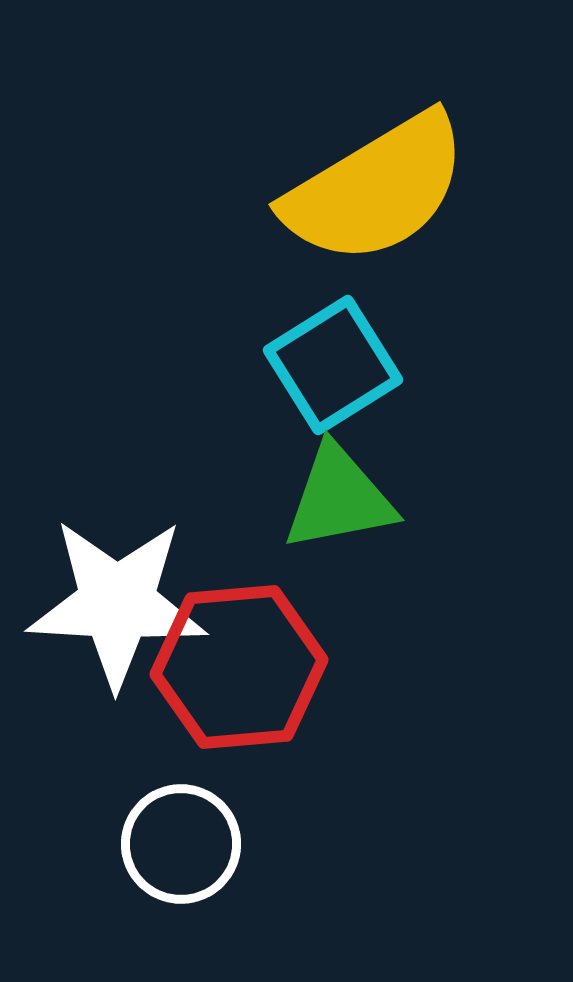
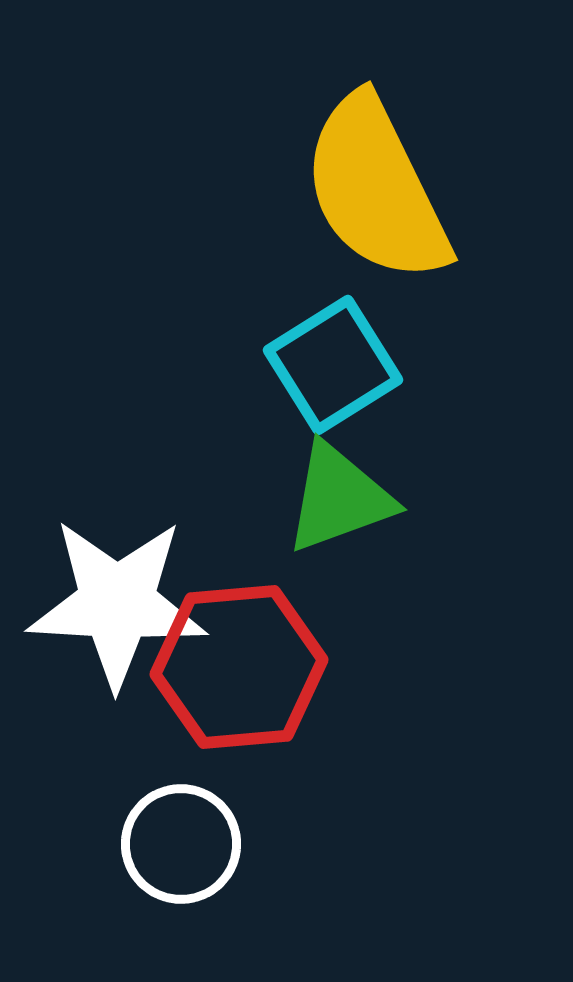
yellow semicircle: rotated 95 degrees clockwise
green triangle: rotated 9 degrees counterclockwise
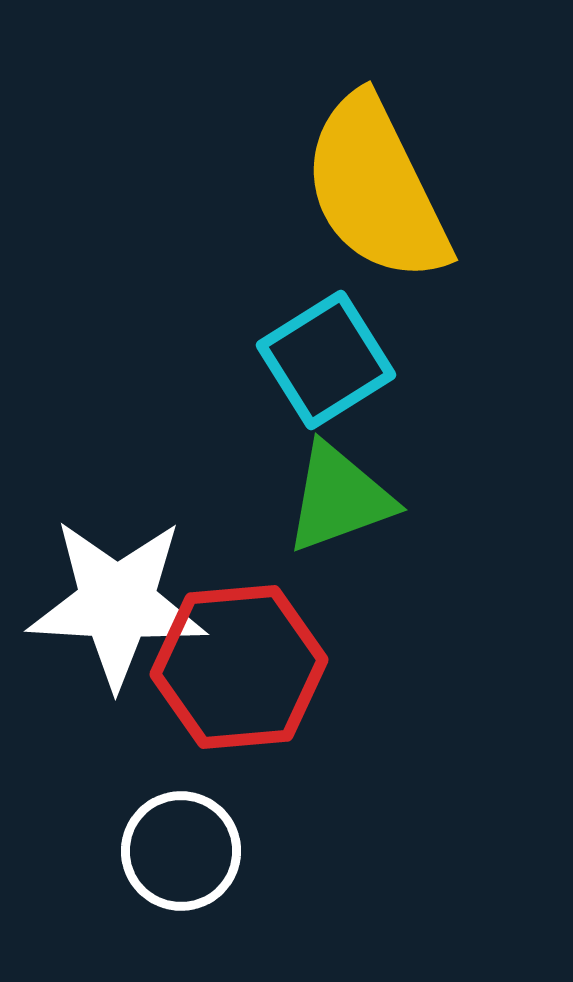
cyan square: moved 7 px left, 5 px up
white circle: moved 7 px down
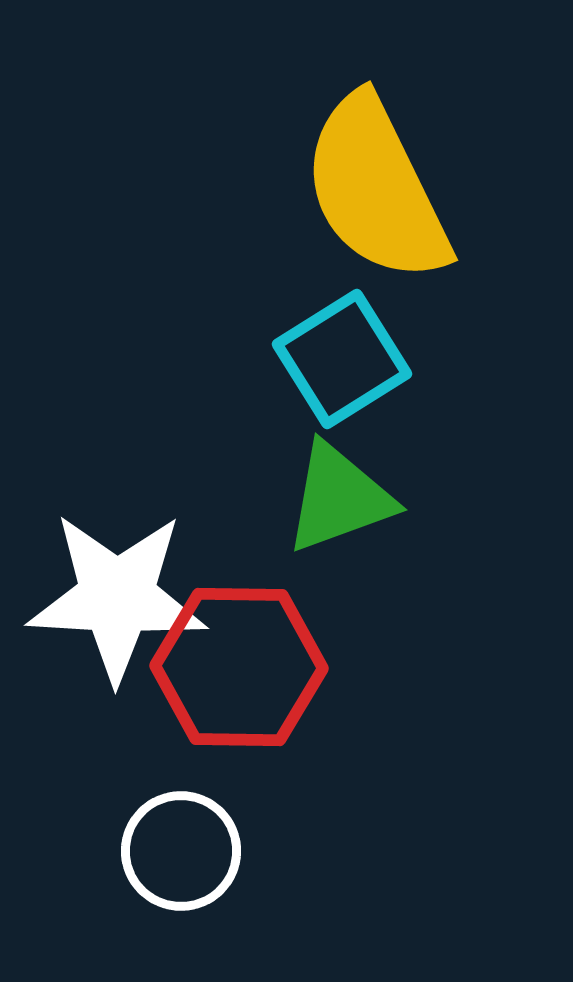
cyan square: moved 16 px right, 1 px up
white star: moved 6 px up
red hexagon: rotated 6 degrees clockwise
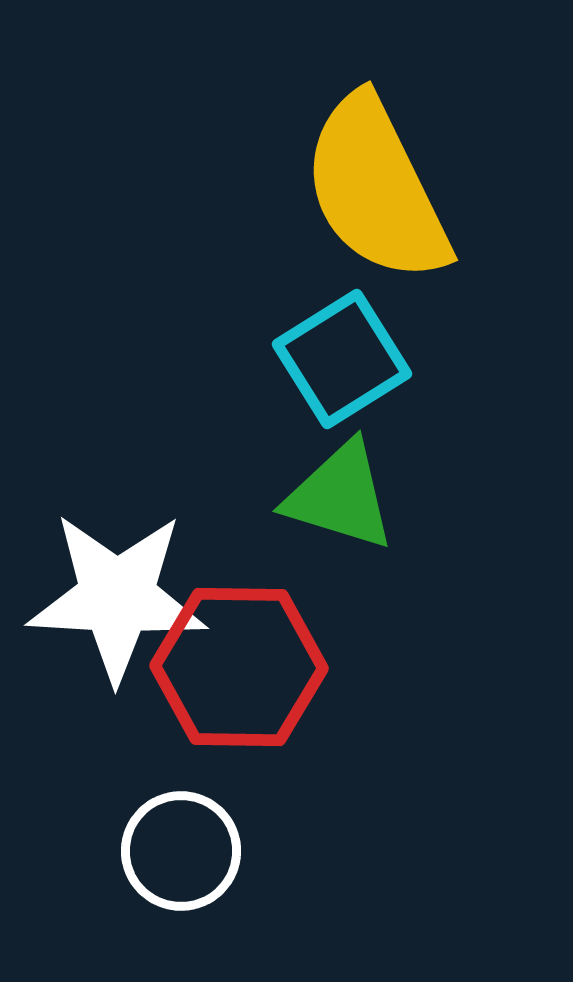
green triangle: moved 1 px right, 2 px up; rotated 37 degrees clockwise
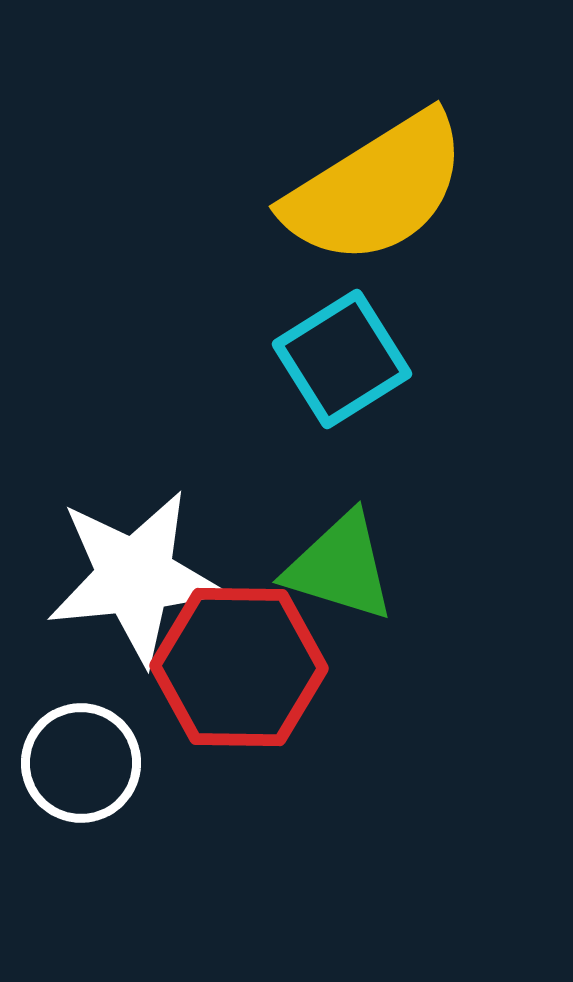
yellow semicircle: rotated 96 degrees counterclockwise
green triangle: moved 71 px down
white star: moved 18 px right, 20 px up; rotated 9 degrees counterclockwise
white circle: moved 100 px left, 88 px up
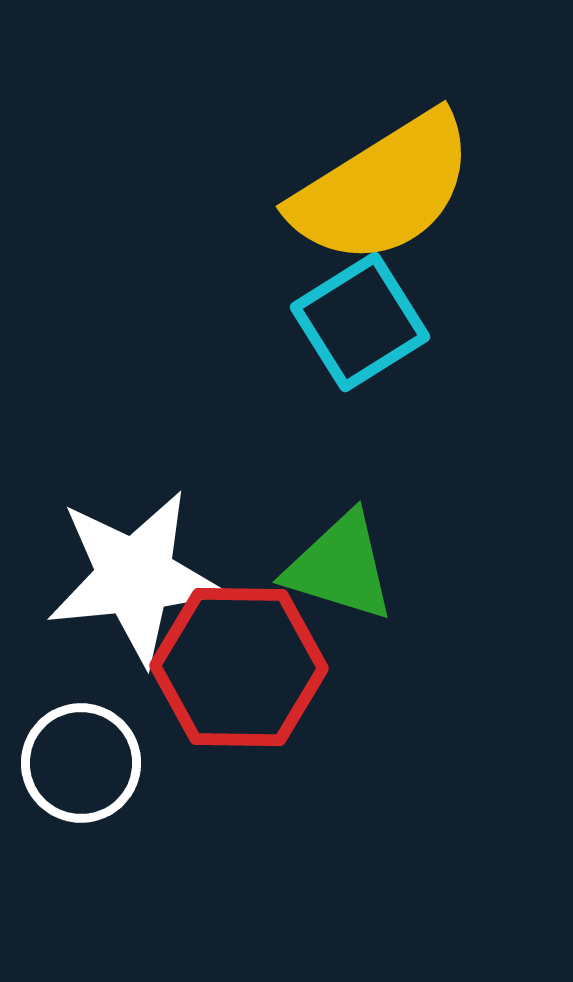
yellow semicircle: moved 7 px right
cyan square: moved 18 px right, 37 px up
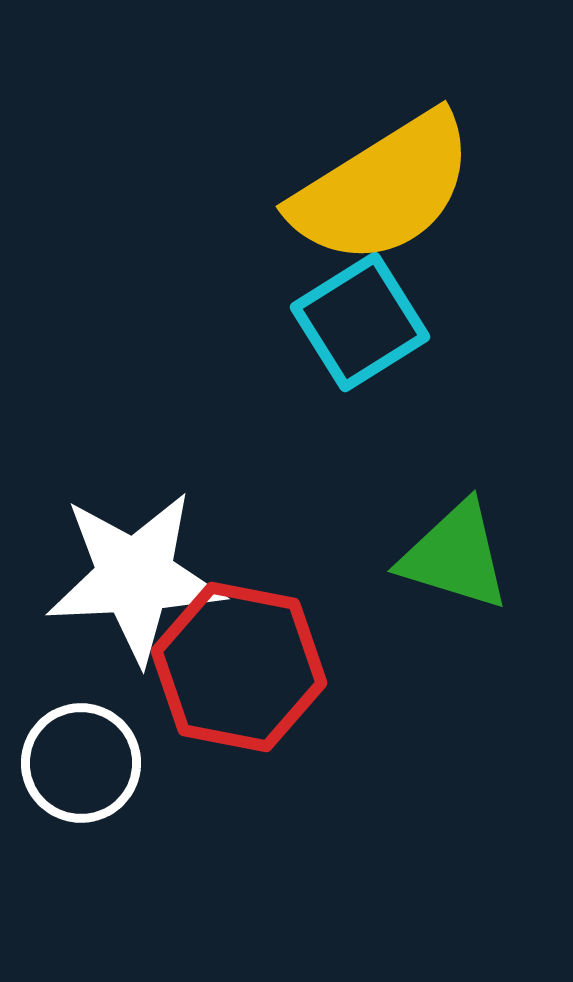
green triangle: moved 115 px right, 11 px up
white star: rotated 3 degrees clockwise
red hexagon: rotated 10 degrees clockwise
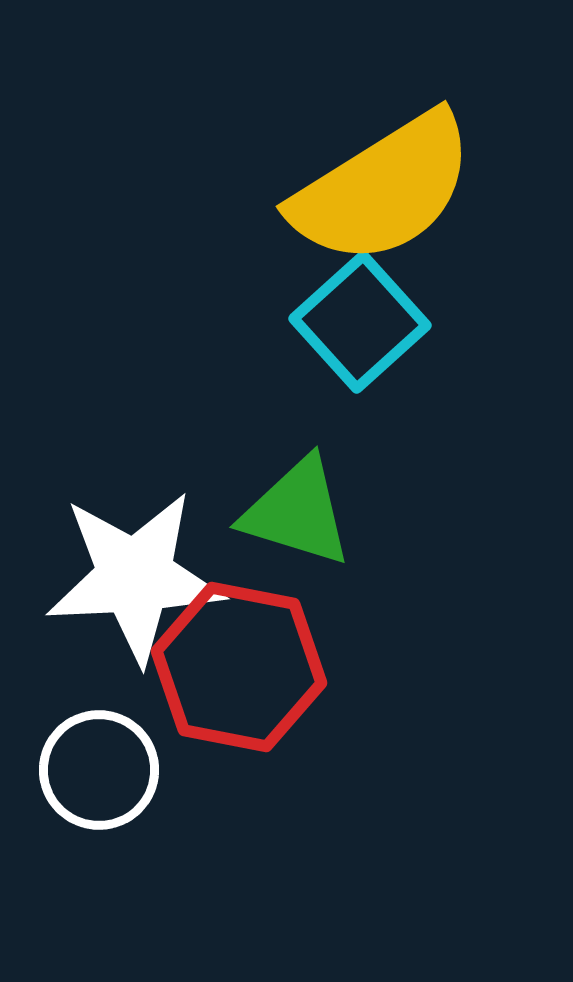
cyan square: rotated 10 degrees counterclockwise
green triangle: moved 158 px left, 44 px up
white circle: moved 18 px right, 7 px down
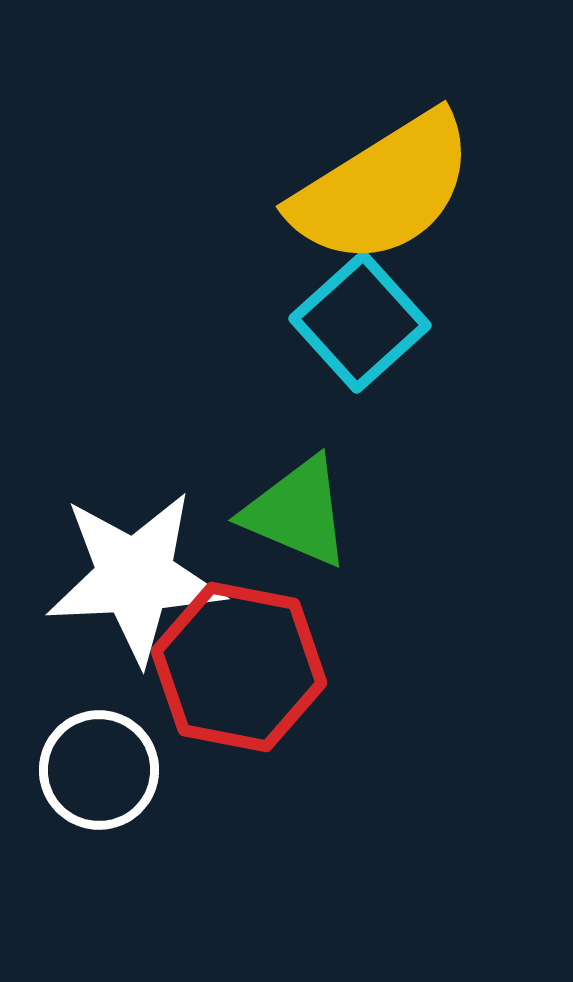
green triangle: rotated 6 degrees clockwise
